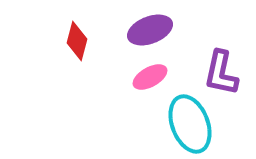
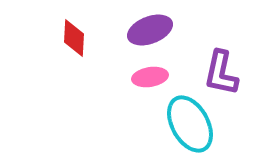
red diamond: moved 3 px left, 3 px up; rotated 12 degrees counterclockwise
pink ellipse: rotated 20 degrees clockwise
cyan ellipse: rotated 8 degrees counterclockwise
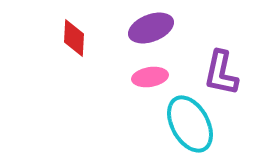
purple ellipse: moved 1 px right, 2 px up
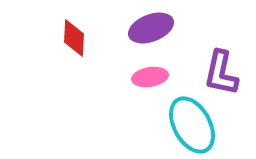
cyan ellipse: moved 2 px right, 1 px down
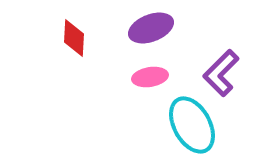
purple L-shape: rotated 33 degrees clockwise
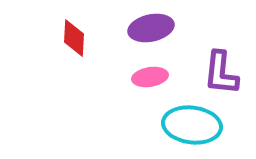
purple ellipse: rotated 9 degrees clockwise
purple L-shape: rotated 39 degrees counterclockwise
cyan ellipse: rotated 54 degrees counterclockwise
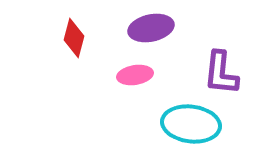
red diamond: rotated 12 degrees clockwise
pink ellipse: moved 15 px left, 2 px up
cyan ellipse: moved 1 px left, 1 px up
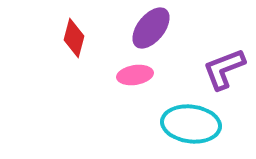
purple ellipse: rotated 39 degrees counterclockwise
purple L-shape: moved 3 px right, 4 px up; rotated 63 degrees clockwise
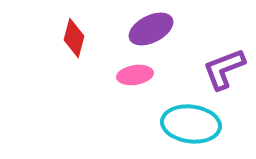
purple ellipse: moved 1 px down; rotated 24 degrees clockwise
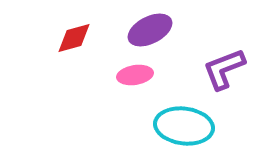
purple ellipse: moved 1 px left, 1 px down
red diamond: rotated 60 degrees clockwise
cyan ellipse: moved 7 px left, 2 px down
